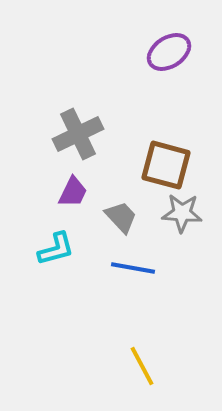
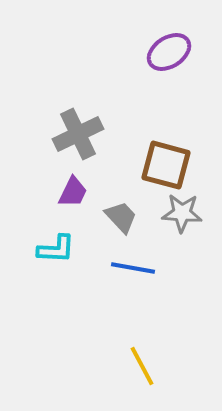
cyan L-shape: rotated 18 degrees clockwise
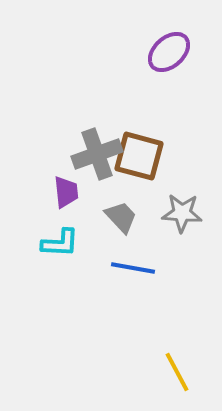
purple ellipse: rotated 9 degrees counterclockwise
gray cross: moved 19 px right, 20 px down; rotated 6 degrees clockwise
brown square: moved 27 px left, 9 px up
purple trapezoid: moved 7 px left; rotated 32 degrees counterclockwise
cyan L-shape: moved 4 px right, 6 px up
yellow line: moved 35 px right, 6 px down
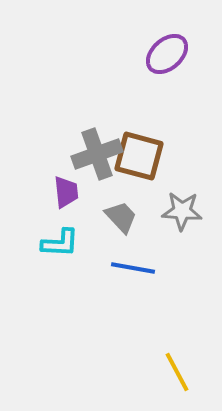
purple ellipse: moved 2 px left, 2 px down
gray star: moved 2 px up
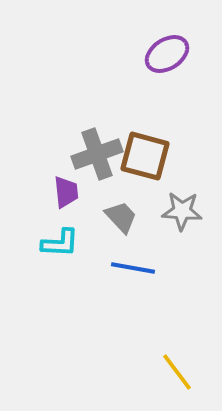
purple ellipse: rotated 9 degrees clockwise
brown square: moved 6 px right
yellow line: rotated 9 degrees counterclockwise
